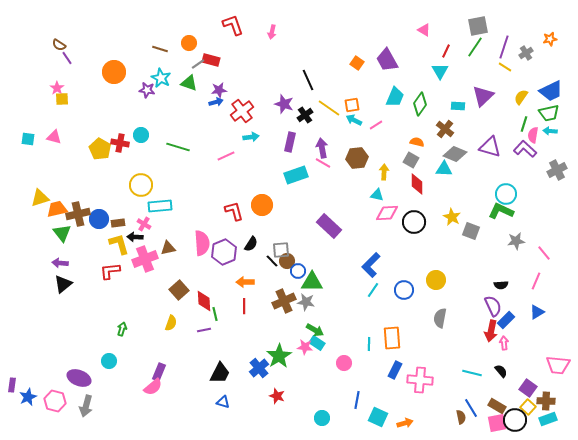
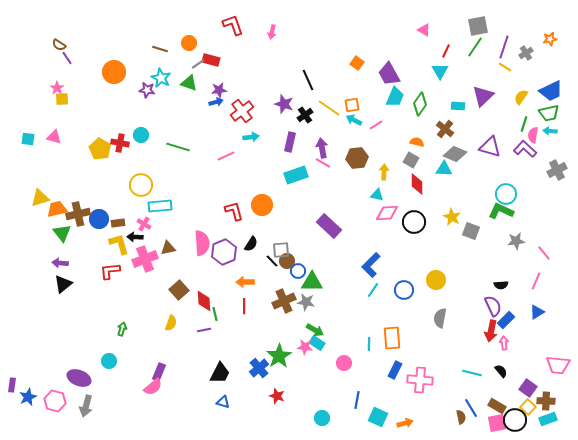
purple trapezoid at (387, 60): moved 2 px right, 14 px down
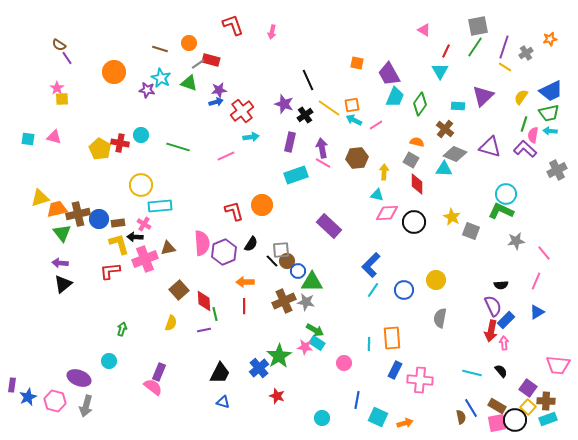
orange square at (357, 63): rotated 24 degrees counterclockwise
pink semicircle at (153, 387): rotated 102 degrees counterclockwise
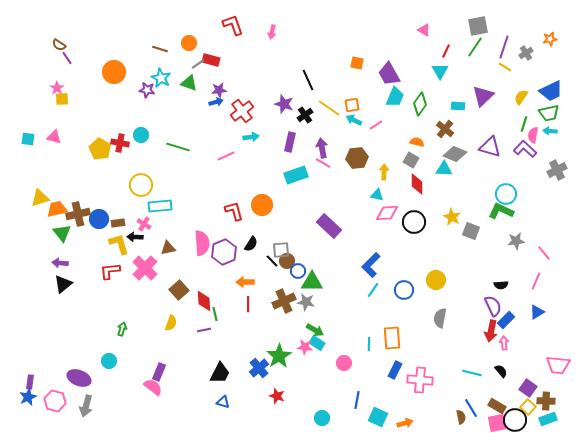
pink cross at (145, 259): moved 9 px down; rotated 25 degrees counterclockwise
red line at (244, 306): moved 4 px right, 2 px up
purple rectangle at (12, 385): moved 18 px right, 3 px up
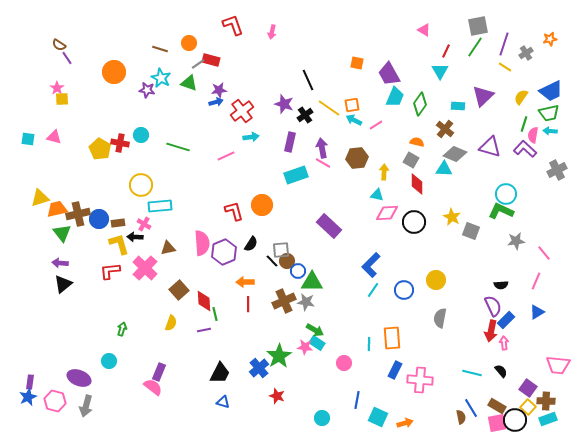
purple line at (504, 47): moved 3 px up
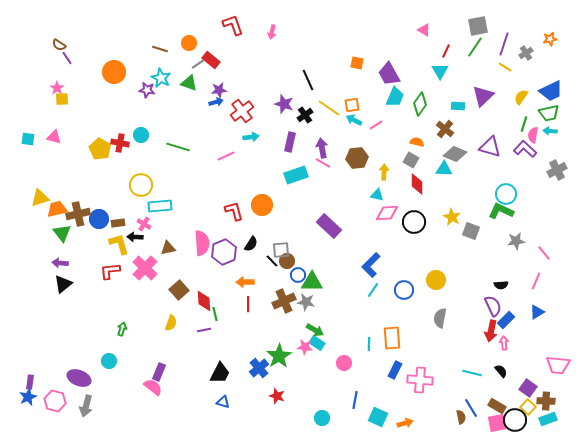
red rectangle at (211, 60): rotated 24 degrees clockwise
blue circle at (298, 271): moved 4 px down
blue line at (357, 400): moved 2 px left
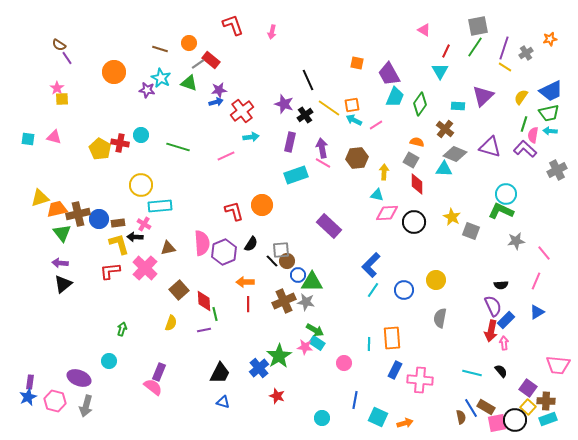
purple line at (504, 44): moved 4 px down
brown rectangle at (497, 406): moved 11 px left, 1 px down
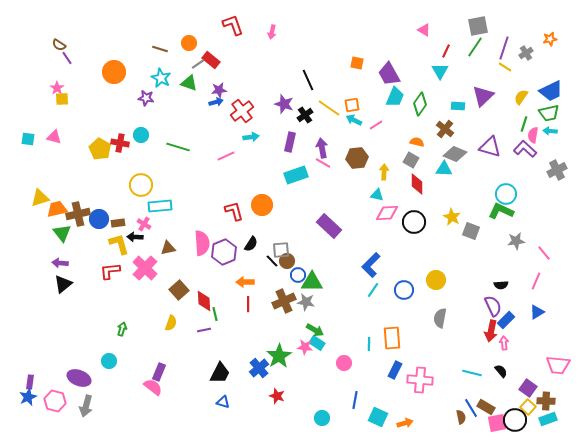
purple star at (147, 90): moved 1 px left, 8 px down
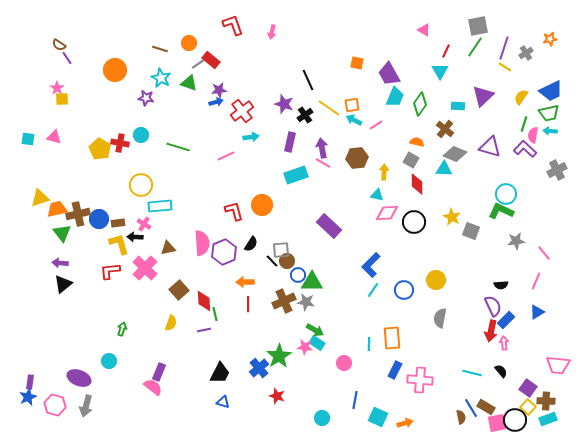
orange circle at (114, 72): moved 1 px right, 2 px up
pink hexagon at (55, 401): moved 4 px down
